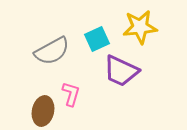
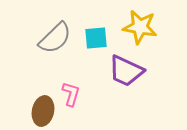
yellow star: rotated 16 degrees clockwise
cyan square: moved 1 px left, 1 px up; rotated 20 degrees clockwise
gray semicircle: moved 3 px right, 13 px up; rotated 15 degrees counterclockwise
purple trapezoid: moved 5 px right
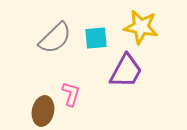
yellow star: moved 1 px right
purple trapezoid: rotated 87 degrees counterclockwise
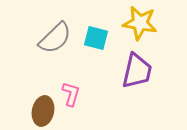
yellow star: moved 1 px left, 4 px up
cyan square: rotated 20 degrees clockwise
purple trapezoid: moved 11 px right; rotated 15 degrees counterclockwise
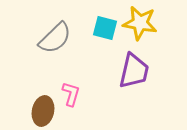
cyan square: moved 9 px right, 10 px up
purple trapezoid: moved 3 px left
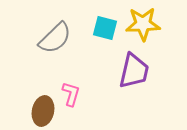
yellow star: moved 3 px right, 1 px down; rotated 12 degrees counterclockwise
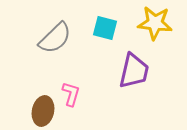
yellow star: moved 12 px right, 1 px up; rotated 8 degrees clockwise
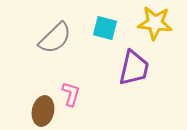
purple trapezoid: moved 3 px up
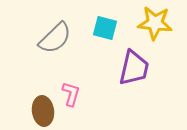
brown ellipse: rotated 20 degrees counterclockwise
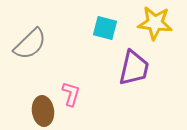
gray semicircle: moved 25 px left, 6 px down
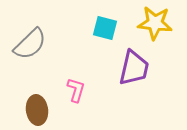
pink L-shape: moved 5 px right, 4 px up
brown ellipse: moved 6 px left, 1 px up
